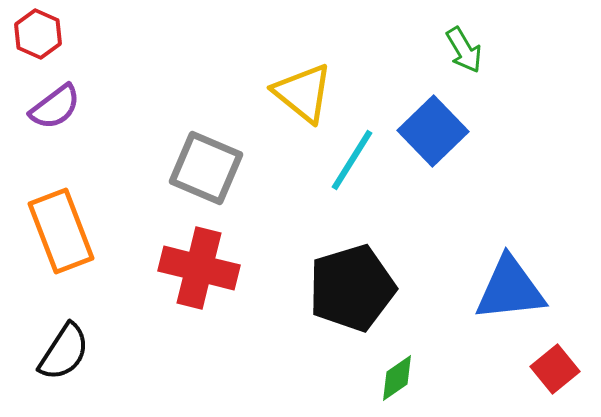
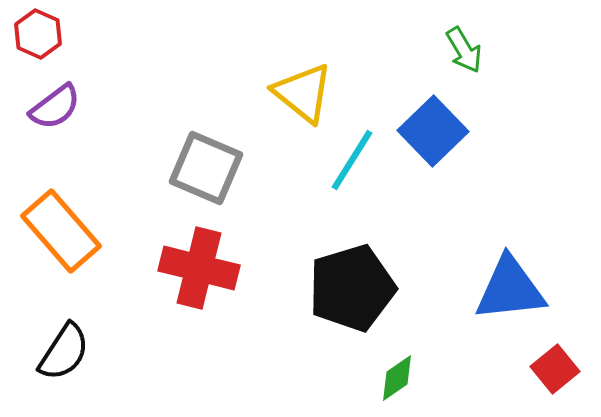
orange rectangle: rotated 20 degrees counterclockwise
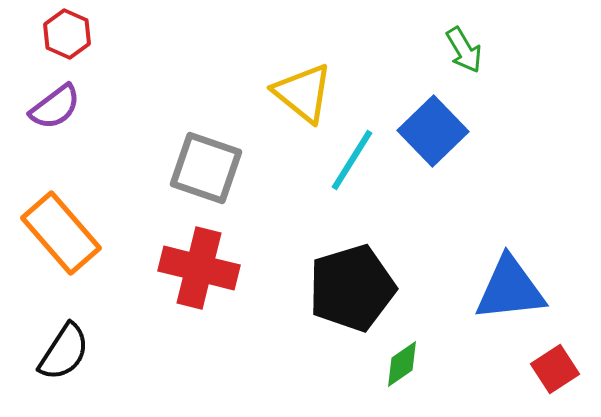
red hexagon: moved 29 px right
gray square: rotated 4 degrees counterclockwise
orange rectangle: moved 2 px down
red square: rotated 6 degrees clockwise
green diamond: moved 5 px right, 14 px up
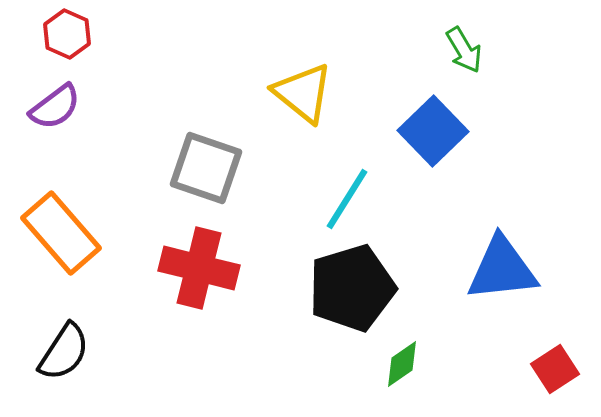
cyan line: moved 5 px left, 39 px down
blue triangle: moved 8 px left, 20 px up
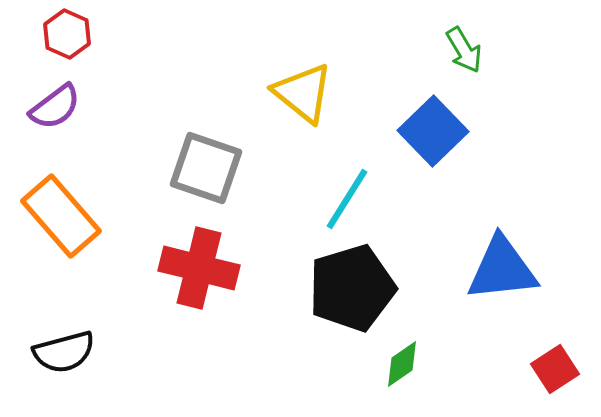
orange rectangle: moved 17 px up
black semicircle: rotated 42 degrees clockwise
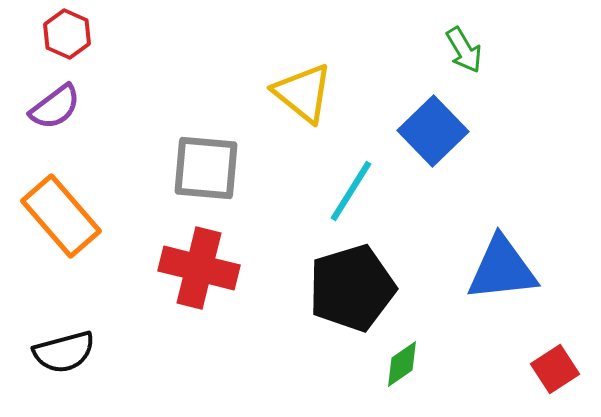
gray square: rotated 14 degrees counterclockwise
cyan line: moved 4 px right, 8 px up
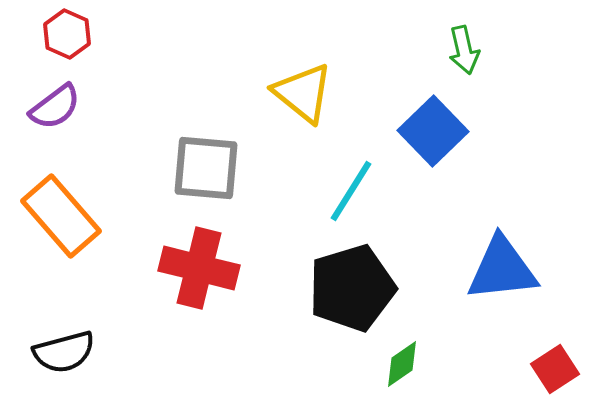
green arrow: rotated 18 degrees clockwise
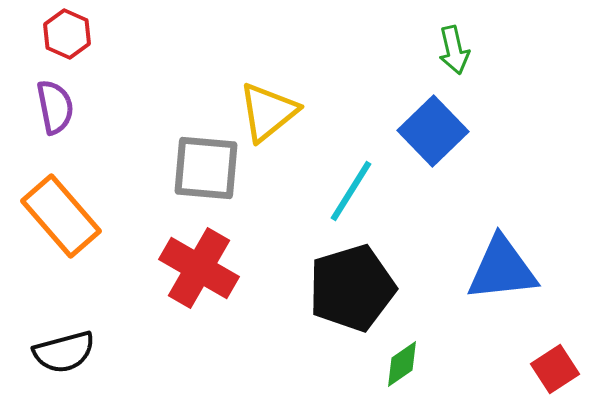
green arrow: moved 10 px left
yellow triangle: moved 35 px left, 19 px down; rotated 42 degrees clockwise
purple semicircle: rotated 64 degrees counterclockwise
red cross: rotated 16 degrees clockwise
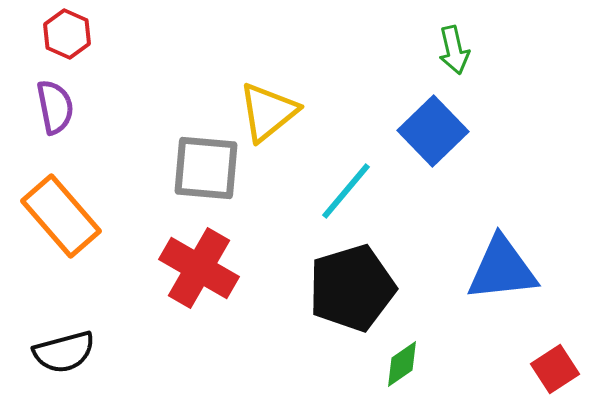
cyan line: moved 5 px left; rotated 8 degrees clockwise
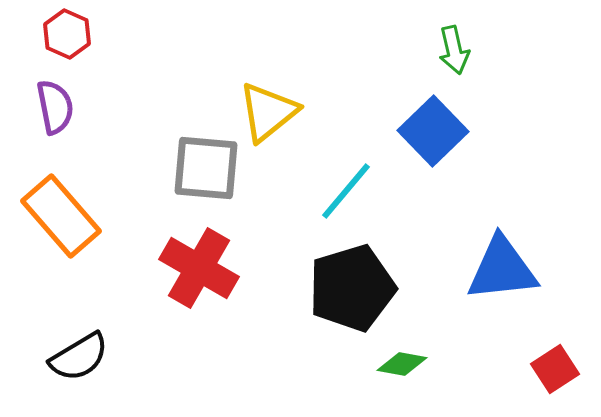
black semicircle: moved 15 px right, 5 px down; rotated 16 degrees counterclockwise
green diamond: rotated 45 degrees clockwise
